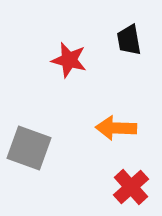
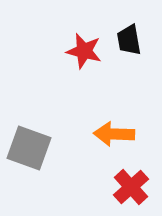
red star: moved 15 px right, 9 px up
orange arrow: moved 2 px left, 6 px down
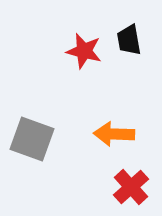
gray square: moved 3 px right, 9 px up
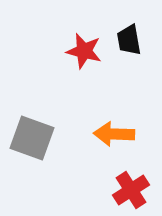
gray square: moved 1 px up
red cross: moved 3 px down; rotated 9 degrees clockwise
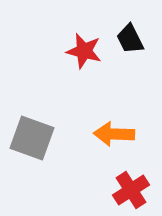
black trapezoid: moved 1 px right, 1 px up; rotated 16 degrees counterclockwise
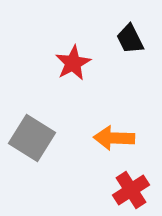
red star: moved 11 px left, 12 px down; rotated 30 degrees clockwise
orange arrow: moved 4 px down
gray square: rotated 12 degrees clockwise
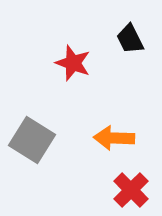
red star: rotated 24 degrees counterclockwise
gray square: moved 2 px down
red cross: rotated 12 degrees counterclockwise
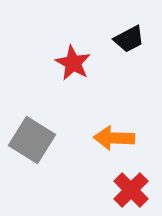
black trapezoid: moved 1 px left; rotated 92 degrees counterclockwise
red star: rotated 9 degrees clockwise
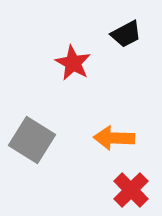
black trapezoid: moved 3 px left, 5 px up
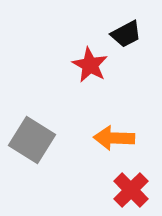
red star: moved 17 px right, 2 px down
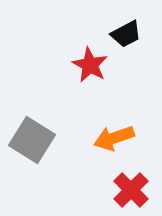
orange arrow: rotated 21 degrees counterclockwise
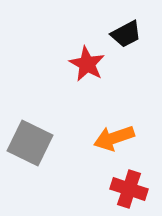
red star: moved 3 px left, 1 px up
gray square: moved 2 px left, 3 px down; rotated 6 degrees counterclockwise
red cross: moved 2 px left, 1 px up; rotated 27 degrees counterclockwise
